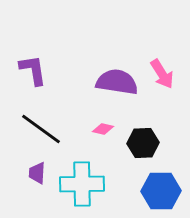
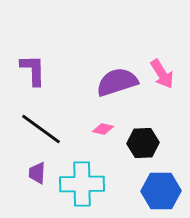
purple L-shape: rotated 8 degrees clockwise
purple semicircle: rotated 27 degrees counterclockwise
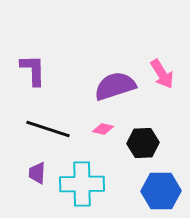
purple semicircle: moved 2 px left, 4 px down
black line: moved 7 px right; rotated 18 degrees counterclockwise
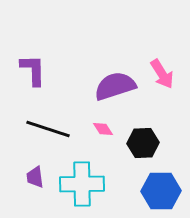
pink diamond: rotated 45 degrees clockwise
purple trapezoid: moved 2 px left, 4 px down; rotated 10 degrees counterclockwise
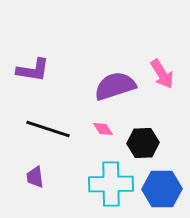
purple L-shape: rotated 100 degrees clockwise
cyan cross: moved 29 px right
blue hexagon: moved 1 px right, 2 px up
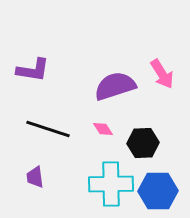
blue hexagon: moved 4 px left, 2 px down
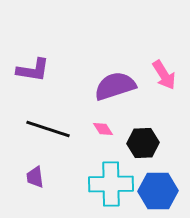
pink arrow: moved 2 px right, 1 px down
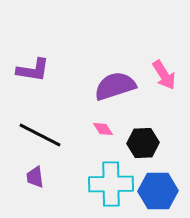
black line: moved 8 px left, 6 px down; rotated 9 degrees clockwise
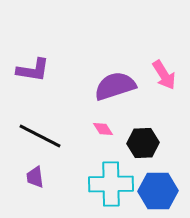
black line: moved 1 px down
